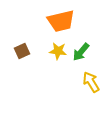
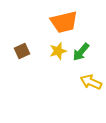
orange trapezoid: moved 3 px right, 1 px down
yellow star: rotated 24 degrees counterclockwise
yellow arrow: rotated 35 degrees counterclockwise
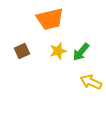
orange trapezoid: moved 14 px left, 3 px up
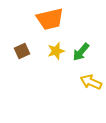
yellow star: moved 2 px left
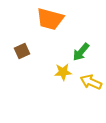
orange trapezoid: rotated 28 degrees clockwise
yellow star: moved 7 px right, 21 px down; rotated 12 degrees clockwise
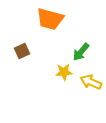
yellow star: moved 1 px right
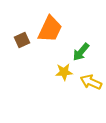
orange trapezoid: moved 10 px down; rotated 80 degrees counterclockwise
brown square: moved 11 px up
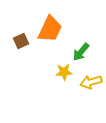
brown square: moved 1 px left, 1 px down
yellow arrow: rotated 40 degrees counterclockwise
